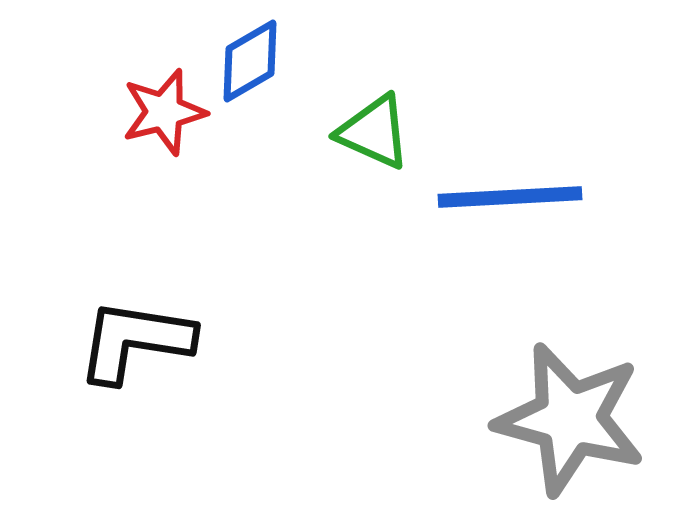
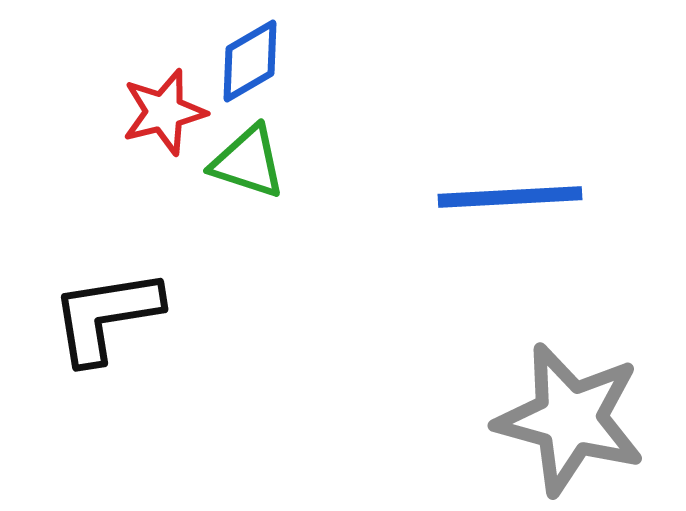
green triangle: moved 126 px left, 30 px down; rotated 6 degrees counterclockwise
black L-shape: moved 29 px left, 25 px up; rotated 18 degrees counterclockwise
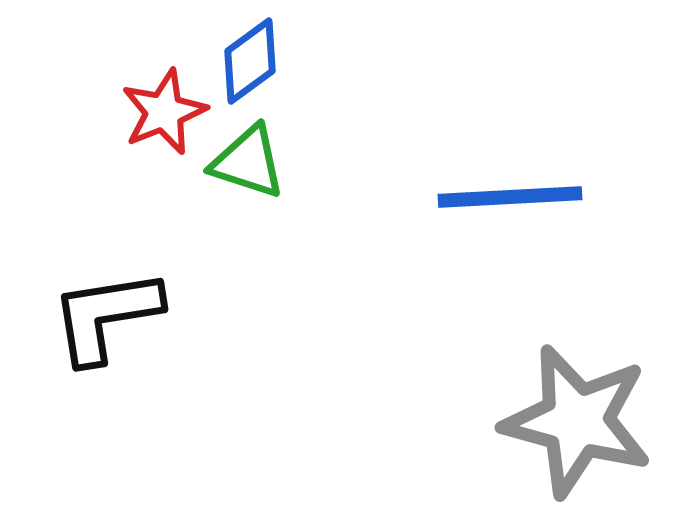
blue diamond: rotated 6 degrees counterclockwise
red star: rotated 8 degrees counterclockwise
gray star: moved 7 px right, 2 px down
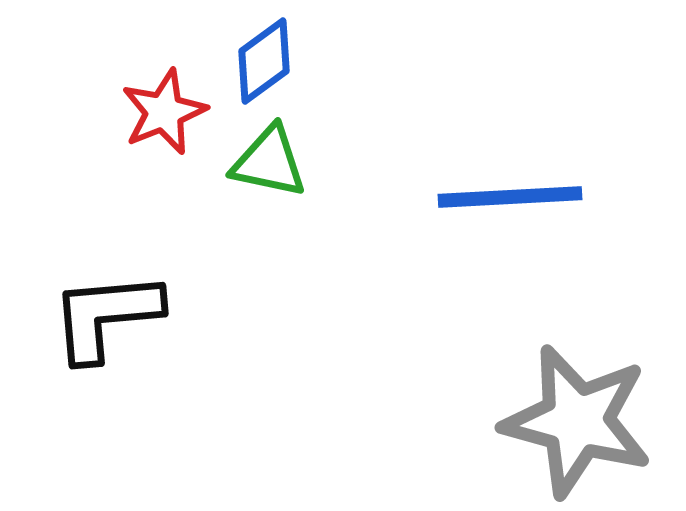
blue diamond: moved 14 px right
green triangle: moved 21 px right; rotated 6 degrees counterclockwise
black L-shape: rotated 4 degrees clockwise
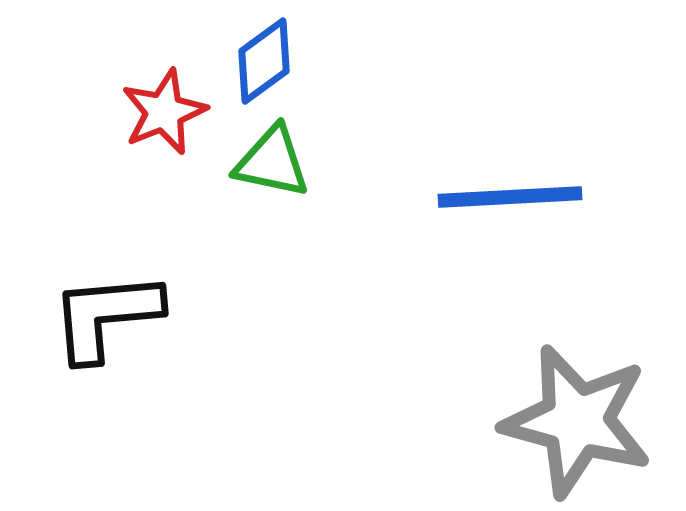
green triangle: moved 3 px right
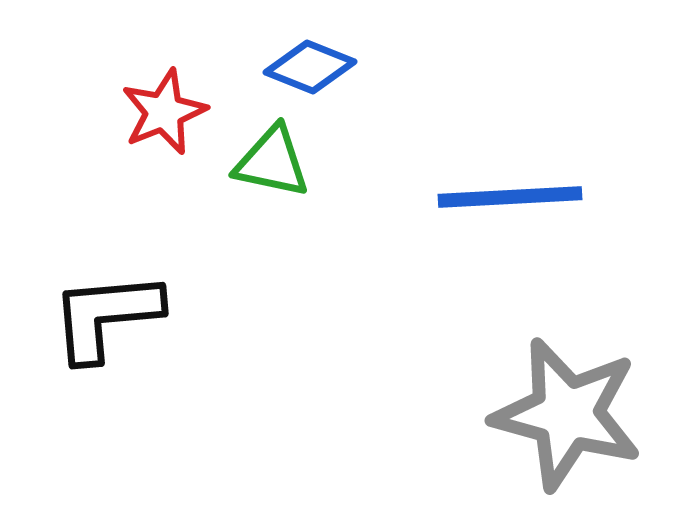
blue diamond: moved 46 px right, 6 px down; rotated 58 degrees clockwise
gray star: moved 10 px left, 7 px up
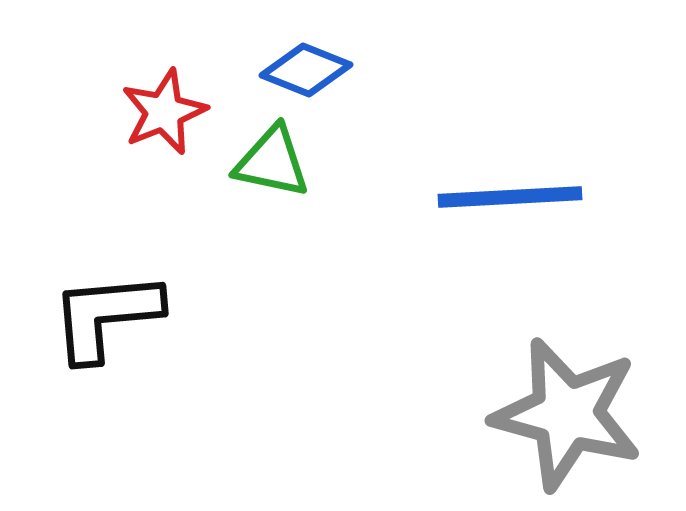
blue diamond: moved 4 px left, 3 px down
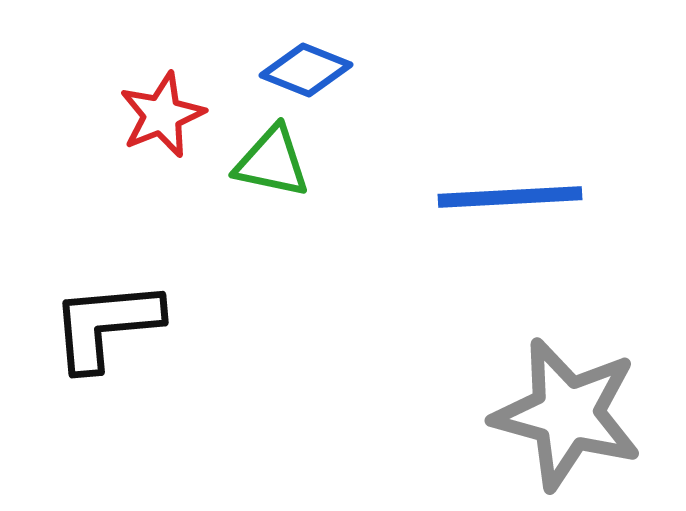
red star: moved 2 px left, 3 px down
black L-shape: moved 9 px down
